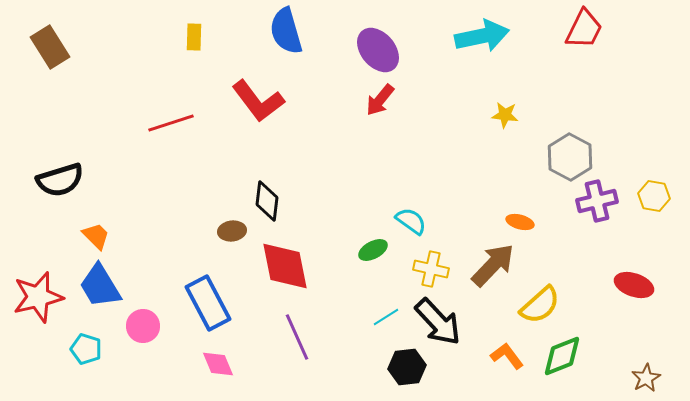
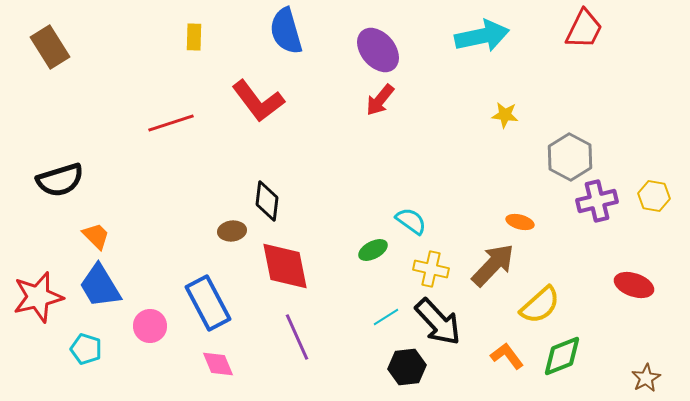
pink circle: moved 7 px right
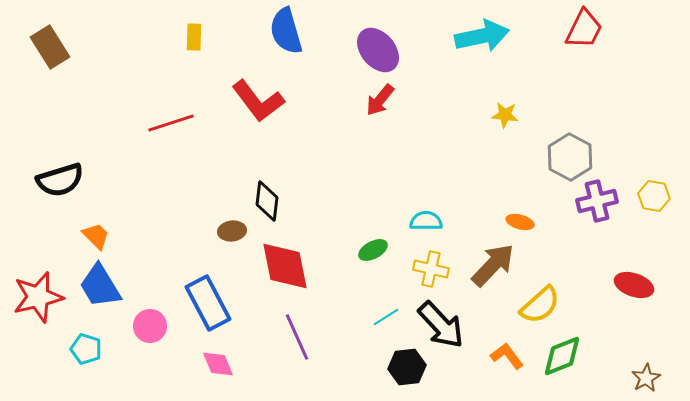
cyan semicircle: moved 15 px right; rotated 36 degrees counterclockwise
black arrow: moved 3 px right, 3 px down
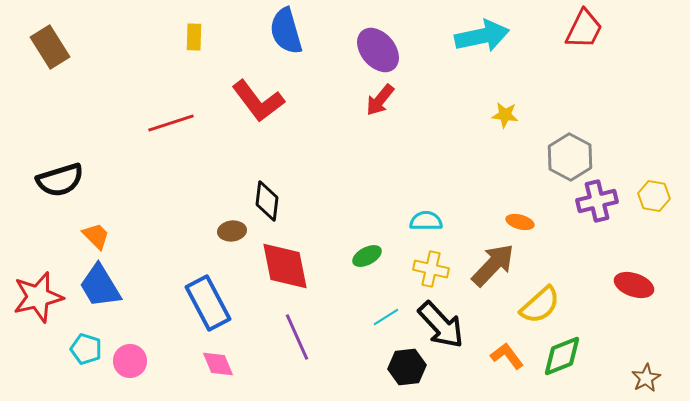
green ellipse: moved 6 px left, 6 px down
pink circle: moved 20 px left, 35 px down
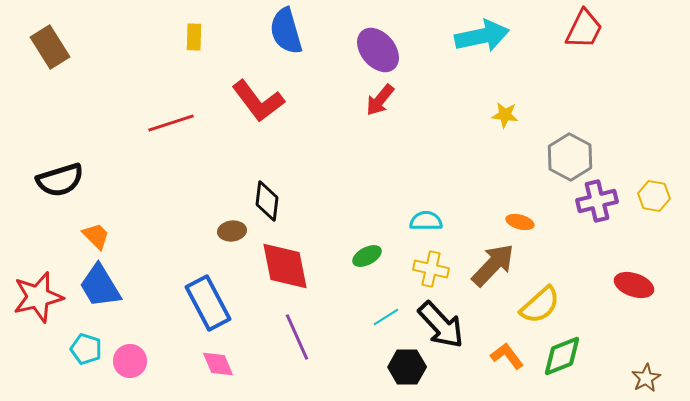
black hexagon: rotated 6 degrees clockwise
